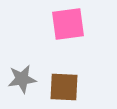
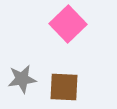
pink square: rotated 36 degrees counterclockwise
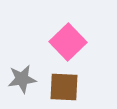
pink square: moved 18 px down
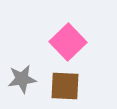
brown square: moved 1 px right, 1 px up
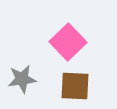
brown square: moved 10 px right
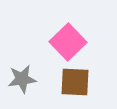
brown square: moved 4 px up
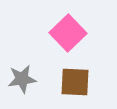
pink square: moved 9 px up
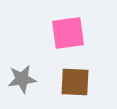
pink square: rotated 36 degrees clockwise
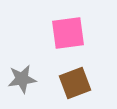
brown square: moved 1 px down; rotated 24 degrees counterclockwise
